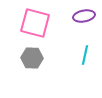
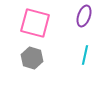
purple ellipse: rotated 60 degrees counterclockwise
gray hexagon: rotated 15 degrees clockwise
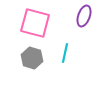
cyan line: moved 20 px left, 2 px up
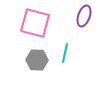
gray hexagon: moved 5 px right, 2 px down; rotated 15 degrees counterclockwise
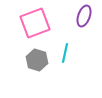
pink square: rotated 36 degrees counterclockwise
gray hexagon: rotated 15 degrees clockwise
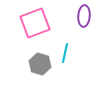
purple ellipse: rotated 15 degrees counterclockwise
gray hexagon: moved 3 px right, 4 px down
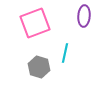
gray hexagon: moved 1 px left, 3 px down
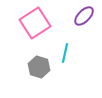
purple ellipse: rotated 40 degrees clockwise
pink square: rotated 12 degrees counterclockwise
